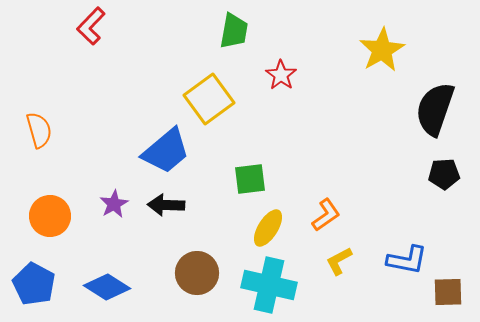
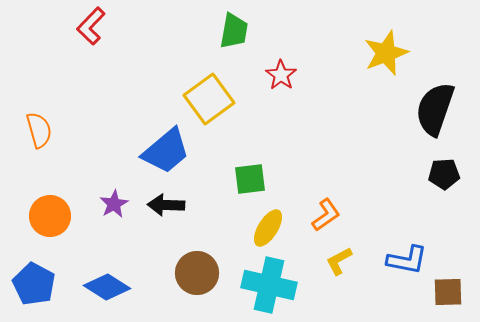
yellow star: moved 4 px right, 3 px down; rotated 9 degrees clockwise
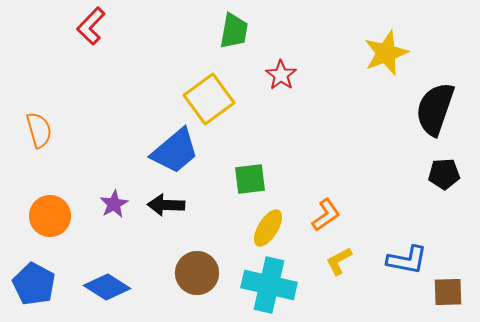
blue trapezoid: moved 9 px right
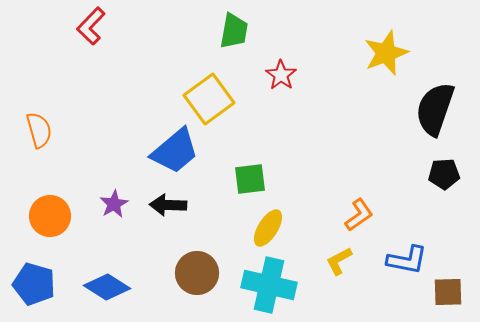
black arrow: moved 2 px right
orange L-shape: moved 33 px right
blue pentagon: rotated 12 degrees counterclockwise
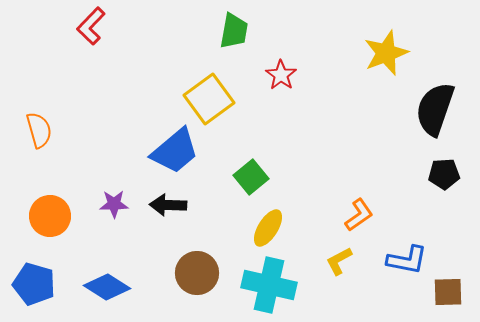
green square: moved 1 px right, 2 px up; rotated 32 degrees counterclockwise
purple star: rotated 28 degrees clockwise
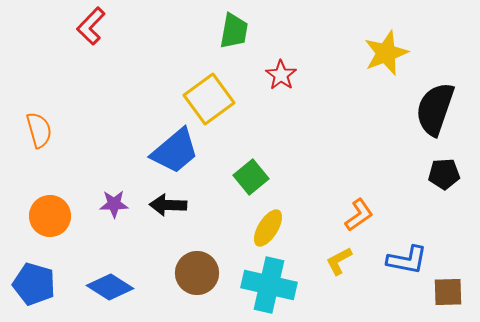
blue diamond: moved 3 px right
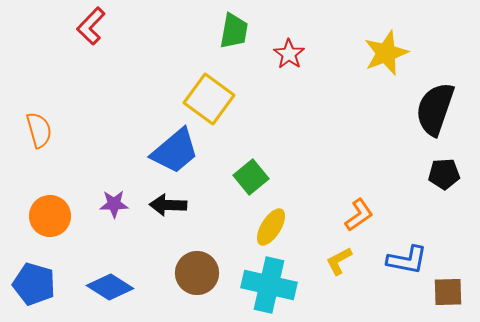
red star: moved 8 px right, 21 px up
yellow square: rotated 18 degrees counterclockwise
yellow ellipse: moved 3 px right, 1 px up
